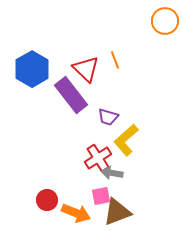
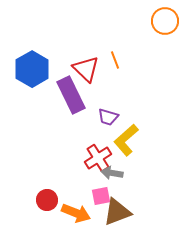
purple rectangle: rotated 12 degrees clockwise
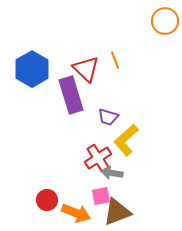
purple rectangle: rotated 9 degrees clockwise
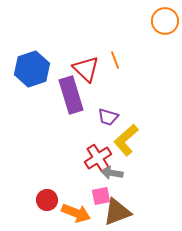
blue hexagon: rotated 12 degrees clockwise
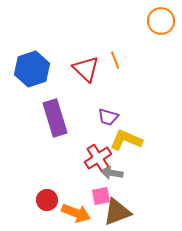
orange circle: moved 4 px left
purple rectangle: moved 16 px left, 23 px down
yellow L-shape: rotated 64 degrees clockwise
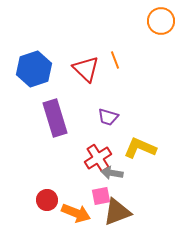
blue hexagon: moved 2 px right
yellow L-shape: moved 14 px right, 8 px down
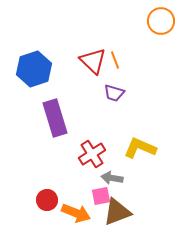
red triangle: moved 7 px right, 8 px up
purple trapezoid: moved 6 px right, 24 px up
red cross: moved 6 px left, 4 px up
gray arrow: moved 5 px down
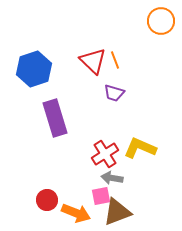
red cross: moved 13 px right
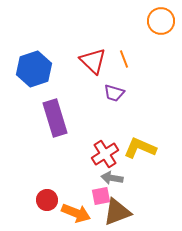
orange line: moved 9 px right, 1 px up
